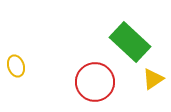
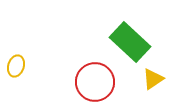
yellow ellipse: rotated 35 degrees clockwise
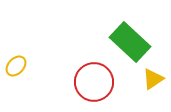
yellow ellipse: rotated 25 degrees clockwise
red circle: moved 1 px left
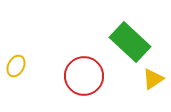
yellow ellipse: rotated 15 degrees counterclockwise
red circle: moved 10 px left, 6 px up
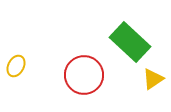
red circle: moved 1 px up
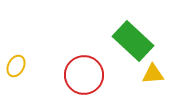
green rectangle: moved 3 px right, 1 px up
yellow triangle: moved 5 px up; rotated 30 degrees clockwise
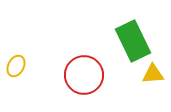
green rectangle: rotated 21 degrees clockwise
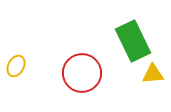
red circle: moved 2 px left, 2 px up
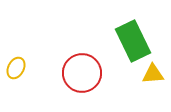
yellow ellipse: moved 2 px down
